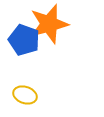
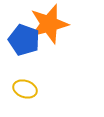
yellow ellipse: moved 6 px up
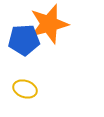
blue pentagon: rotated 24 degrees counterclockwise
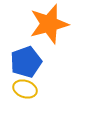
blue pentagon: moved 2 px right, 22 px down; rotated 16 degrees counterclockwise
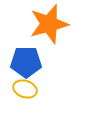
blue pentagon: rotated 20 degrees clockwise
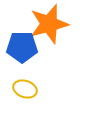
blue pentagon: moved 4 px left, 15 px up
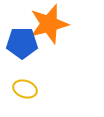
blue pentagon: moved 4 px up
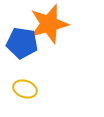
blue pentagon: rotated 8 degrees clockwise
